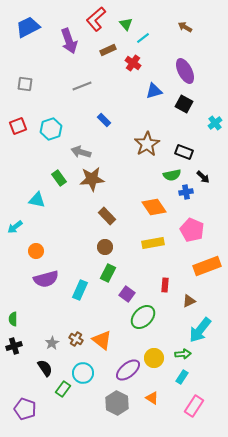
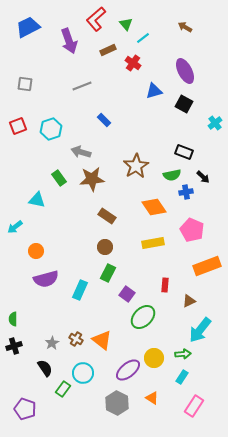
brown star at (147, 144): moved 11 px left, 22 px down
brown rectangle at (107, 216): rotated 12 degrees counterclockwise
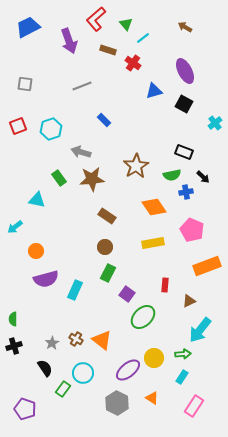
brown rectangle at (108, 50): rotated 42 degrees clockwise
cyan rectangle at (80, 290): moved 5 px left
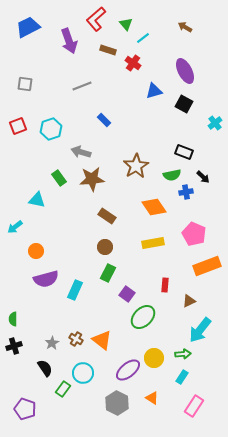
pink pentagon at (192, 230): moved 2 px right, 4 px down
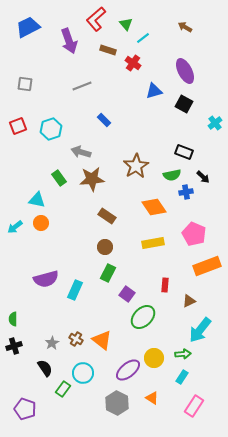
orange circle at (36, 251): moved 5 px right, 28 px up
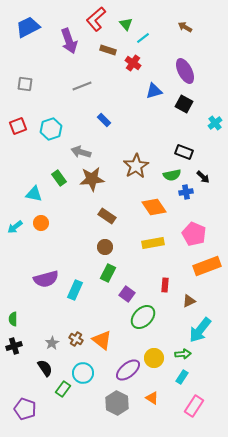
cyan triangle at (37, 200): moved 3 px left, 6 px up
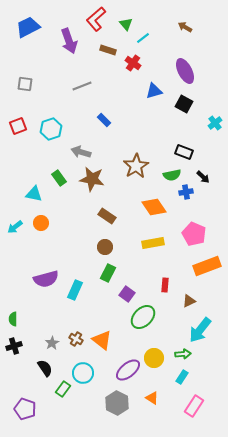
brown star at (92, 179): rotated 15 degrees clockwise
